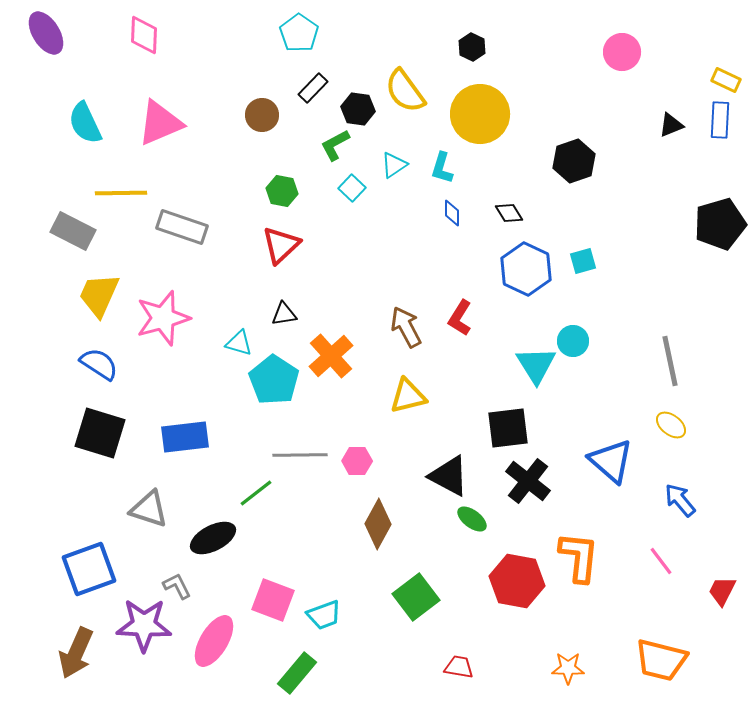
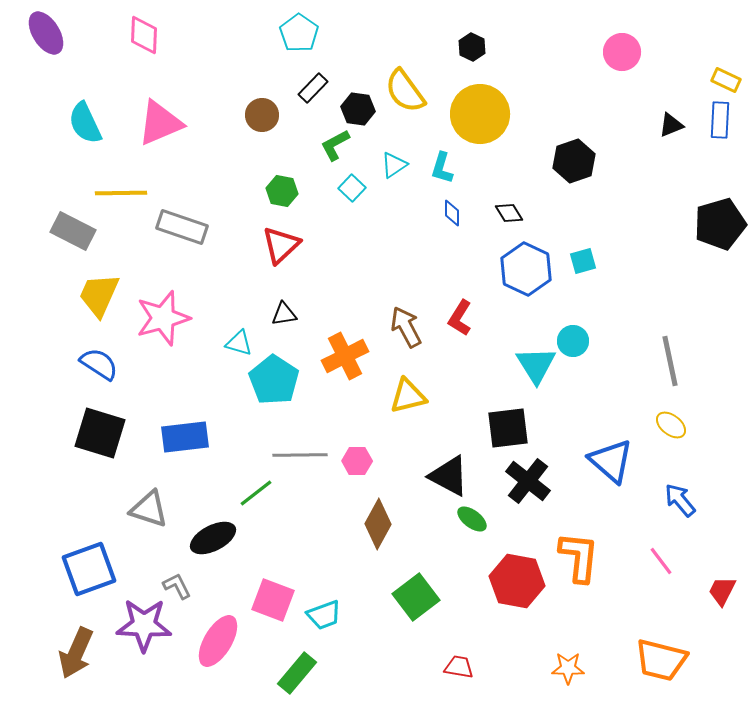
orange cross at (331, 356): moved 14 px right; rotated 15 degrees clockwise
pink ellipse at (214, 641): moved 4 px right
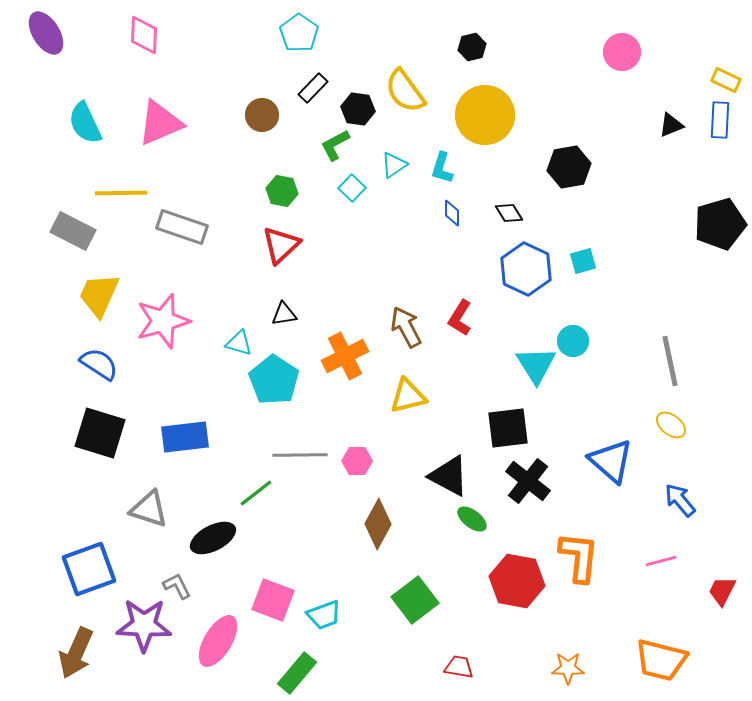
black hexagon at (472, 47): rotated 20 degrees clockwise
yellow circle at (480, 114): moved 5 px right, 1 px down
black hexagon at (574, 161): moved 5 px left, 6 px down; rotated 9 degrees clockwise
pink star at (163, 318): moved 3 px down
pink line at (661, 561): rotated 68 degrees counterclockwise
green square at (416, 597): moved 1 px left, 3 px down
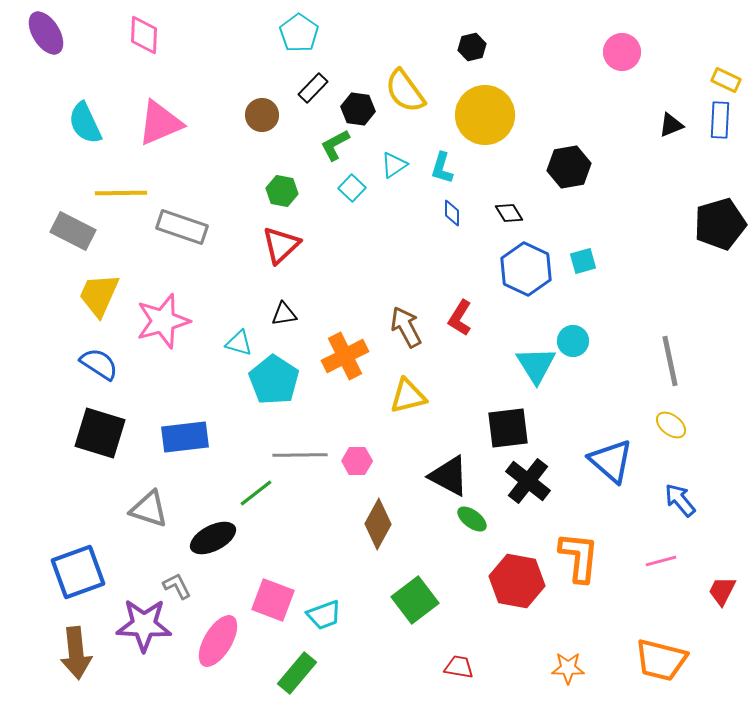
blue square at (89, 569): moved 11 px left, 3 px down
brown arrow at (76, 653): rotated 30 degrees counterclockwise
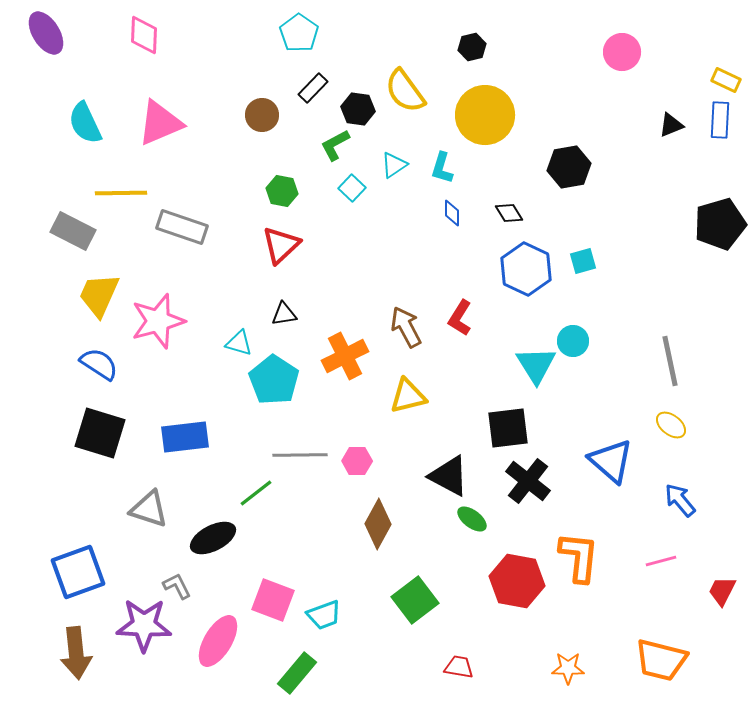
pink star at (163, 321): moved 5 px left
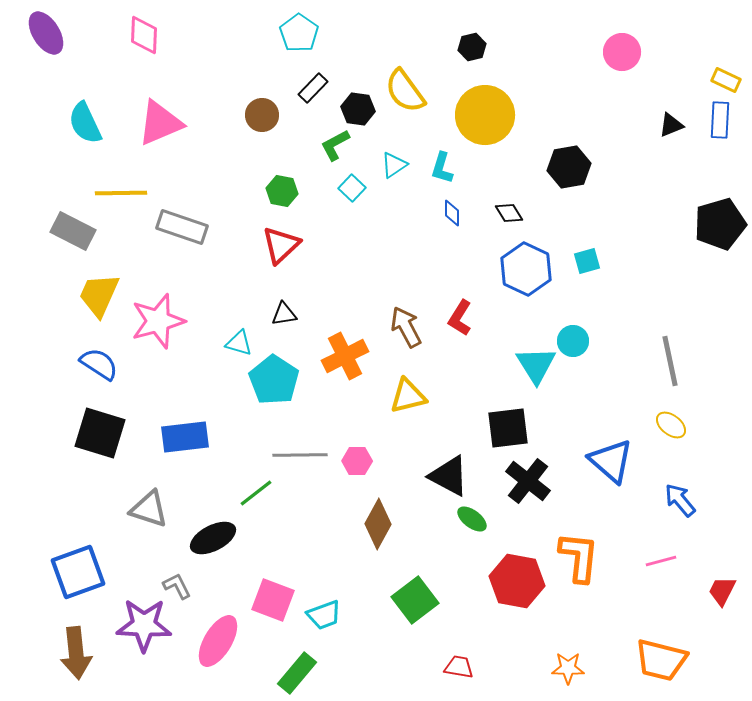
cyan square at (583, 261): moved 4 px right
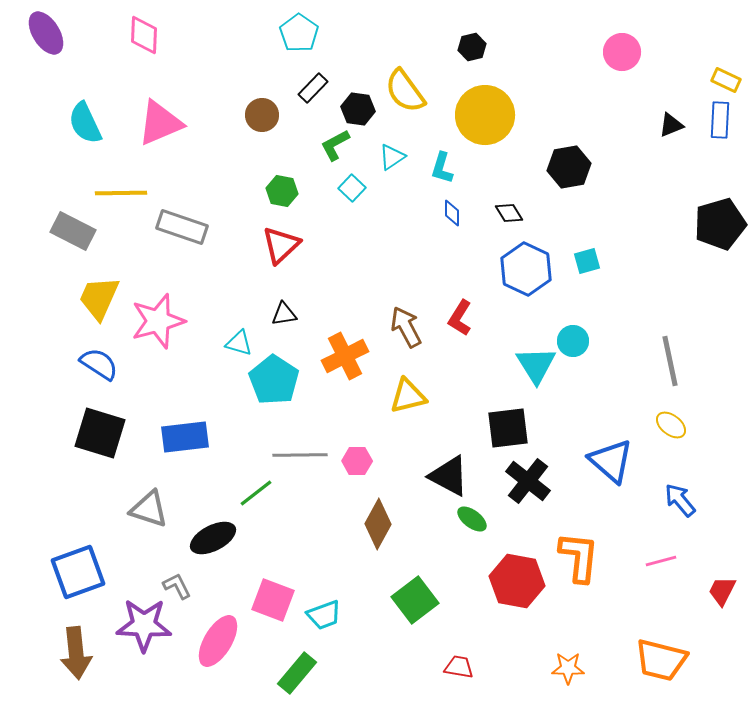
cyan triangle at (394, 165): moved 2 px left, 8 px up
yellow trapezoid at (99, 295): moved 3 px down
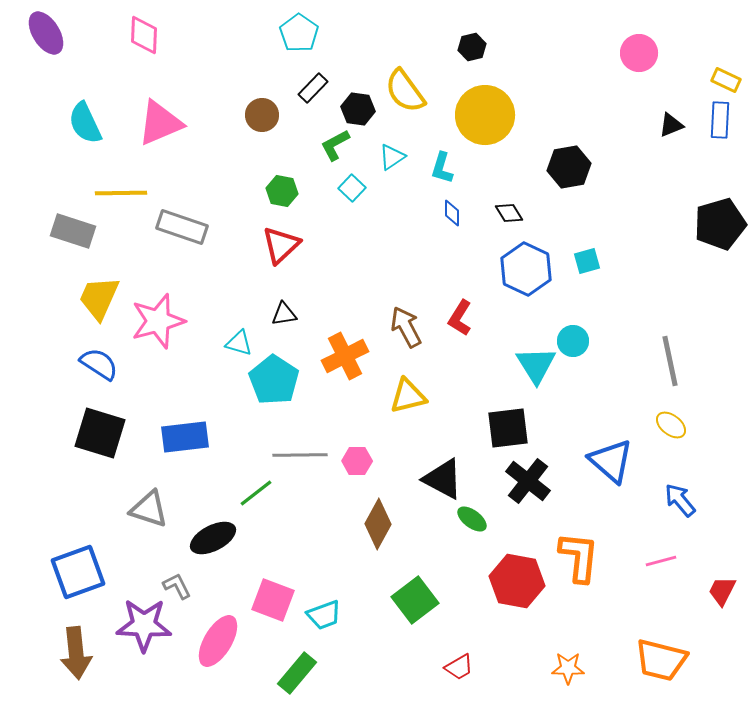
pink circle at (622, 52): moved 17 px right, 1 px down
gray rectangle at (73, 231): rotated 9 degrees counterclockwise
black triangle at (449, 476): moved 6 px left, 3 px down
red trapezoid at (459, 667): rotated 140 degrees clockwise
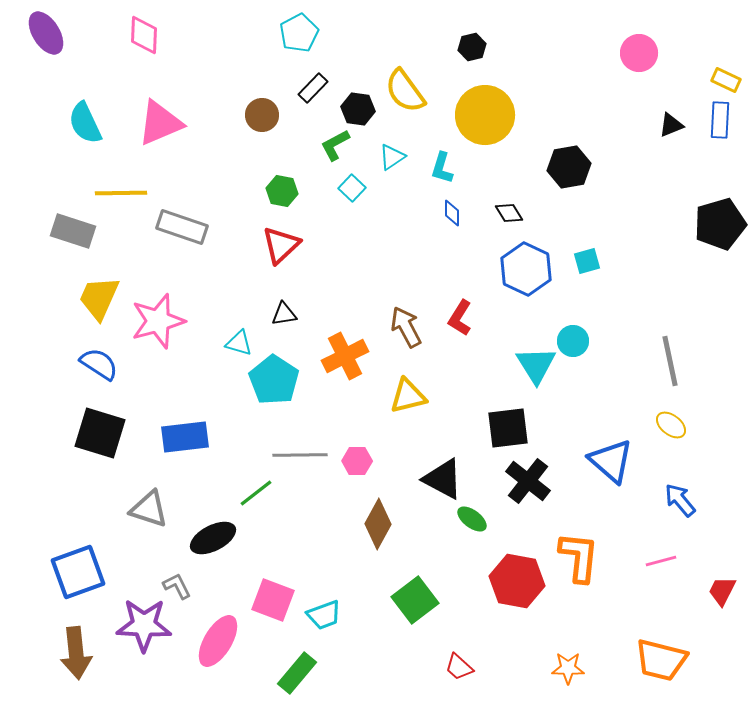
cyan pentagon at (299, 33): rotated 9 degrees clockwise
red trapezoid at (459, 667): rotated 72 degrees clockwise
